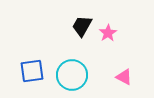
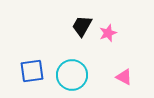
pink star: rotated 12 degrees clockwise
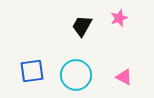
pink star: moved 11 px right, 15 px up
cyan circle: moved 4 px right
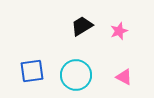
pink star: moved 13 px down
black trapezoid: rotated 30 degrees clockwise
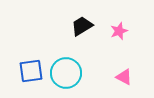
blue square: moved 1 px left
cyan circle: moved 10 px left, 2 px up
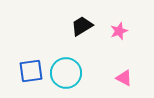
pink triangle: moved 1 px down
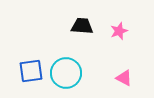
black trapezoid: rotated 35 degrees clockwise
